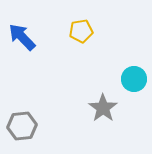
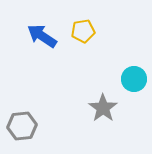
yellow pentagon: moved 2 px right
blue arrow: moved 20 px right, 1 px up; rotated 12 degrees counterclockwise
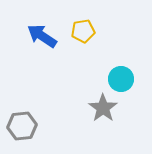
cyan circle: moved 13 px left
